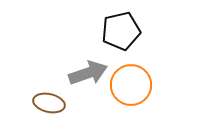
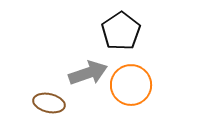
black pentagon: rotated 21 degrees counterclockwise
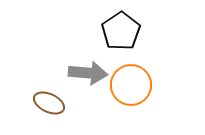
gray arrow: rotated 24 degrees clockwise
brown ellipse: rotated 12 degrees clockwise
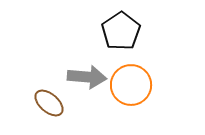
gray arrow: moved 1 px left, 4 px down
brown ellipse: rotated 16 degrees clockwise
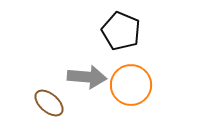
black pentagon: rotated 15 degrees counterclockwise
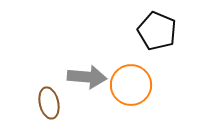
black pentagon: moved 36 px right
brown ellipse: rotated 36 degrees clockwise
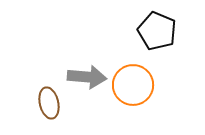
orange circle: moved 2 px right
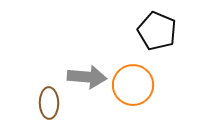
brown ellipse: rotated 12 degrees clockwise
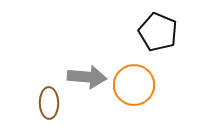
black pentagon: moved 1 px right, 1 px down
orange circle: moved 1 px right
